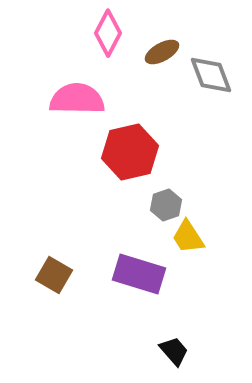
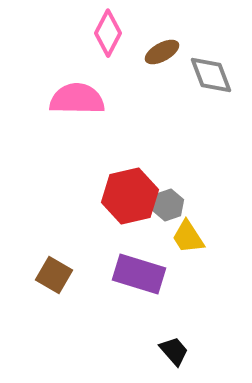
red hexagon: moved 44 px down
gray hexagon: moved 2 px right
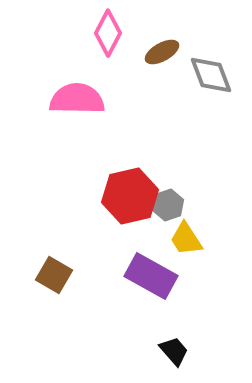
yellow trapezoid: moved 2 px left, 2 px down
purple rectangle: moved 12 px right, 2 px down; rotated 12 degrees clockwise
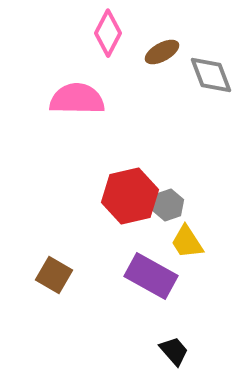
yellow trapezoid: moved 1 px right, 3 px down
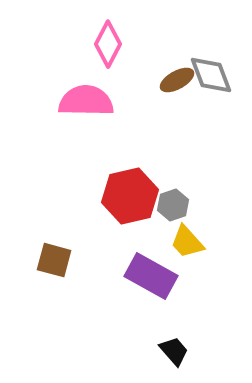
pink diamond: moved 11 px down
brown ellipse: moved 15 px right, 28 px down
pink semicircle: moved 9 px right, 2 px down
gray hexagon: moved 5 px right
yellow trapezoid: rotated 9 degrees counterclockwise
brown square: moved 15 px up; rotated 15 degrees counterclockwise
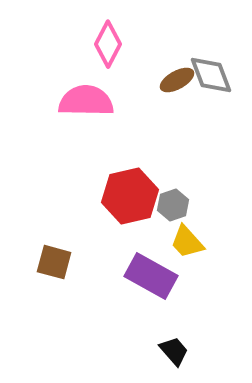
brown square: moved 2 px down
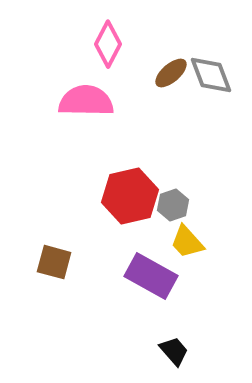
brown ellipse: moved 6 px left, 7 px up; rotated 12 degrees counterclockwise
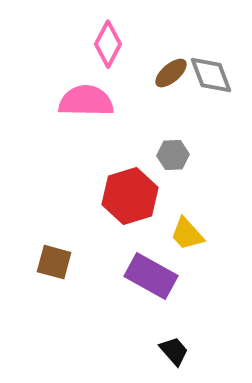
red hexagon: rotated 4 degrees counterclockwise
gray hexagon: moved 50 px up; rotated 16 degrees clockwise
yellow trapezoid: moved 8 px up
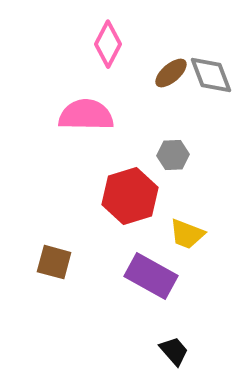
pink semicircle: moved 14 px down
yellow trapezoid: rotated 27 degrees counterclockwise
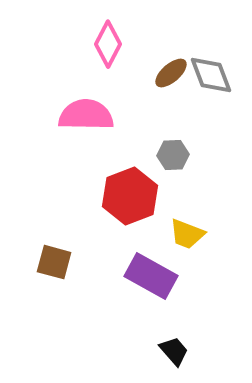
red hexagon: rotated 4 degrees counterclockwise
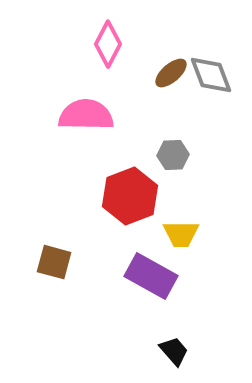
yellow trapezoid: moved 6 px left; rotated 21 degrees counterclockwise
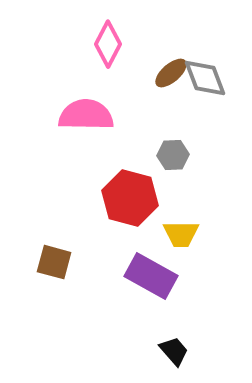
gray diamond: moved 6 px left, 3 px down
red hexagon: moved 2 px down; rotated 24 degrees counterclockwise
